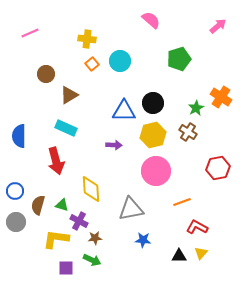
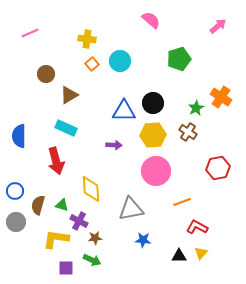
yellow hexagon: rotated 10 degrees clockwise
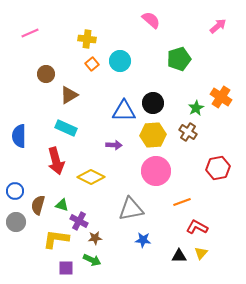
yellow diamond: moved 12 px up; rotated 60 degrees counterclockwise
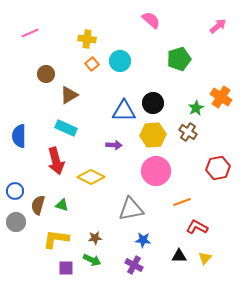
purple cross: moved 55 px right, 44 px down
yellow triangle: moved 4 px right, 5 px down
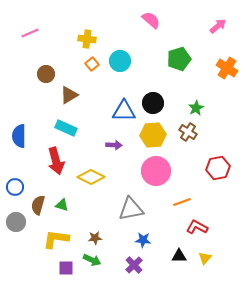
orange cross: moved 6 px right, 29 px up
blue circle: moved 4 px up
purple cross: rotated 18 degrees clockwise
